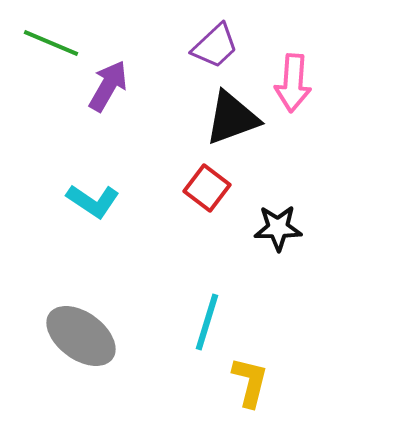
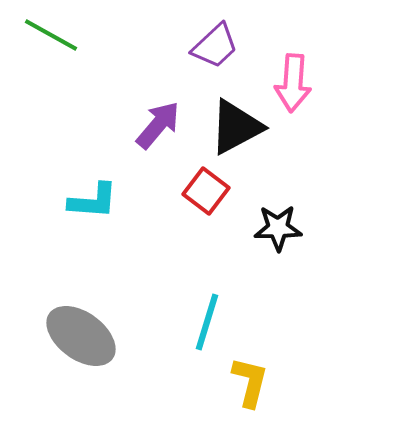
green line: moved 8 px up; rotated 6 degrees clockwise
purple arrow: moved 50 px right, 39 px down; rotated 10 degrees clockwise
black triangle: moved 4 px right, 9 px down; rotated 8 degrees counterclockwise
red square: moved 1 px left, 3 px down
cyan L-shape: rotated 30 degrees counterclockwise
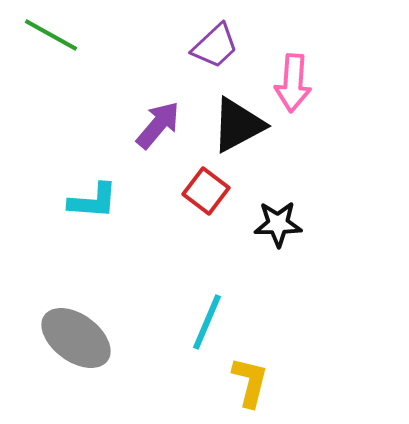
black triangle: moved 2 px right, 2 px up
black star: moved 4 px up
cyan line: rotated 6 degrees clockwise
gray ellipse: moved 5 px left, 2 px down
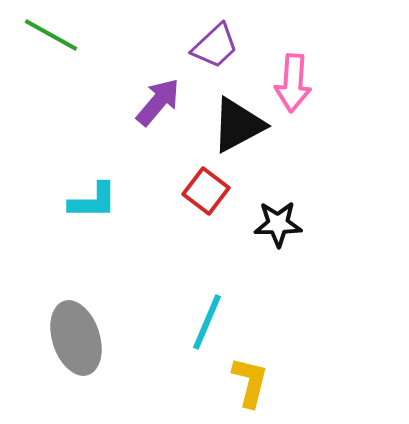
purple arrow: moved 23 px up
cyan L-shape: rotated 4 degrees counterclockwise
gray ellipse: rotated 36 degrees clockwise
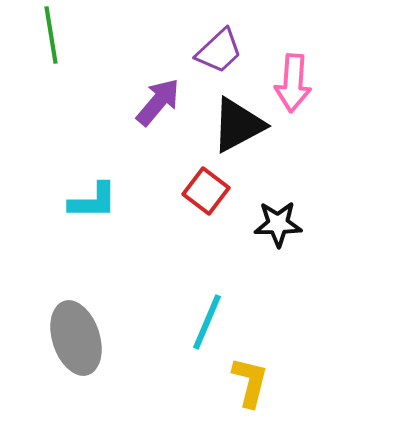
green line: rotated 52 degrees clockwise
purple trapezoid: moved 4 px right, 5 px down
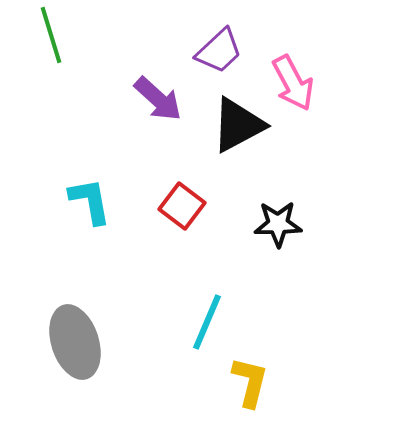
green line: rotated 8 degrees counterclockwise
pink arrow: rotated 32 degrees counterclockwise
purple arrow: moved 3 px up; rotated 92 degrees clockwise
red square: moved 24 px left, 15 px down
cyan L-shape: moved 3 px left; rotated 100 degrees counterclockwise
gray ellipse: moved 1 px left, 4 px down
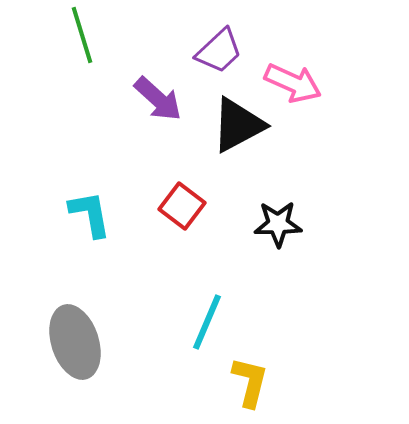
green line: moved 31 px right
pink arrow: rotated 38 degrees counterclockwise
cyan L-shape: moved 13 px down
